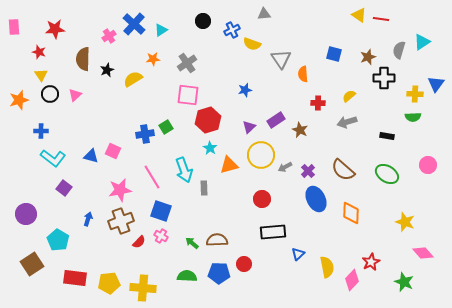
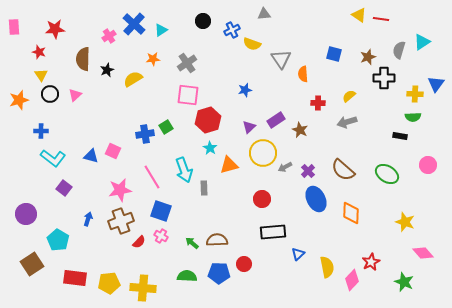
black rectangle at (387, 136): moved 13 px right
yellow circle at (261, 155): moved 2 px right, 2 px up
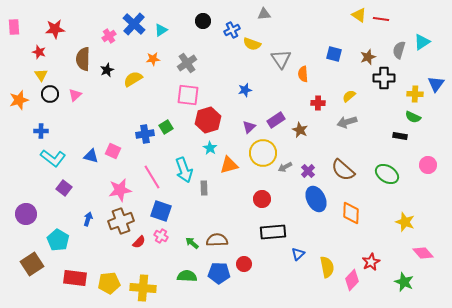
green semicircle at (413, 117): rotated 28 degrees clockwise
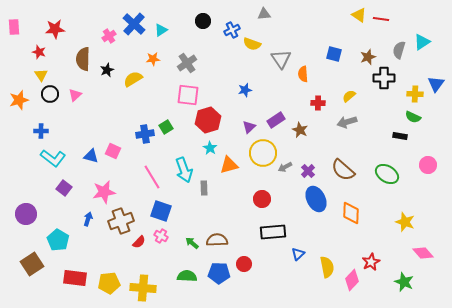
pink star at (120, 190): moved 16 px left, 2 px down
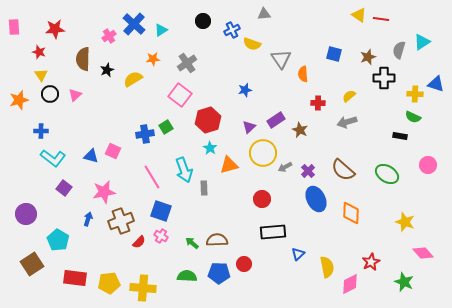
blue triangle at (436, 84): rotated 48 degrees counterclockwise
pink square at (188, 95): moved 8 px left; rotated 30 degrees clockwise
pink diamond at (352, 280): moved 2 px left, 4 px down; rotated 20 degrees clockwise
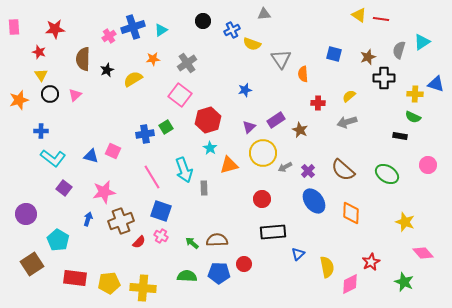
blue cross at (134, 24): moved 1 px left, 3 px down; rotated 30 degrees clockwise
blue ellipse at (316, 199): moved 2 px left, 2 px down; rotated 10 degrees counterclockwise
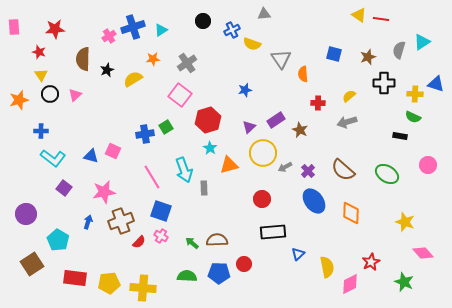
black cross at (384, 78): moved 5 px down
blue arrow at (88, 219): moved 3 px down
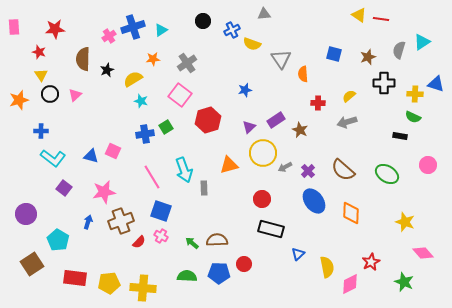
cyan star at (210, 148): moved 69 px left, 47 px up; rotated 16 degrees counterclockwise
black rectangle at (273, 232): moved 2 px left, 3 px up; rotated 20 degrees clockwise
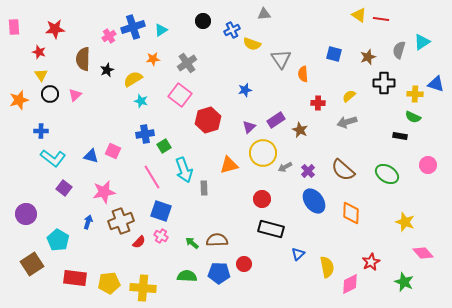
green square at (166, 127): moved 2 px left, 19 px down
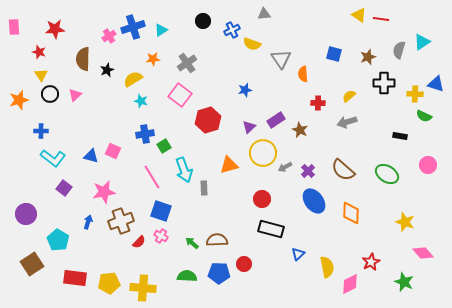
green semicircle at (413, 117): moved 11 px right, 1 px up
